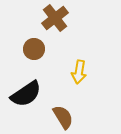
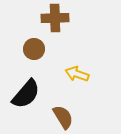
brown cross: rotated 36 degrees clockwise
yellow arrow: moved 2 px left, 2 px down; rotated 100 degrees clockwise
black semicircle: rotated 16 degrees counterclockwise
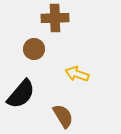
black semicircle: moved 5 px left
brown semicircle: moved 1 px up
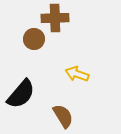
brown circle: moved 10 px up
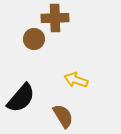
yellow arrow: moved 1 px left, 6 px down
black semicircle: moved 4 px down
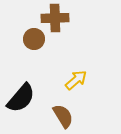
yellow arrow: rotated 120 degrees clockwise
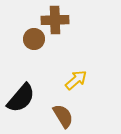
brown cross: moved 2 px down
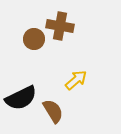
brown cross: moved 5 px right, 6 px down; rotated 12 degrees clockwise
black semicircle: rotated 24 degrees clockwise
brown semicircle: moved 10 px left, 5 px up
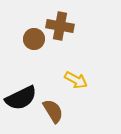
yellow arrow: rotated 70 degrees clockwise
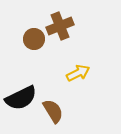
brown cross: rotated 32 degrees counterclockwise
yellow arrow: moved 2 px right, 7 px up; rotated 55 degrees counterclockwise
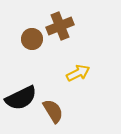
brown circle: moved 2 px left
